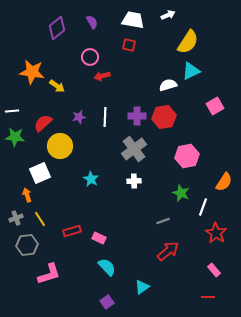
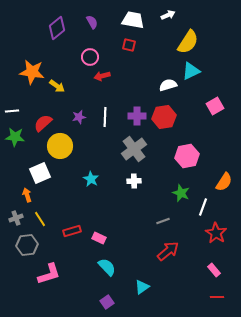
red line at (208, 297): moved 9 px right
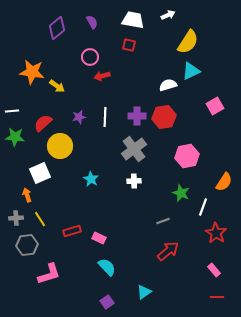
gray cross at (16, 218): rotated 16 degrees clockwise
cyan triangle at (142, 287): moved 2 px right, 5 px down
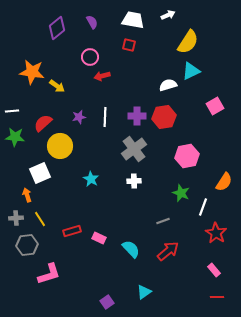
cyan semicircle at (107, 267): moved 24 px right, 18 px up
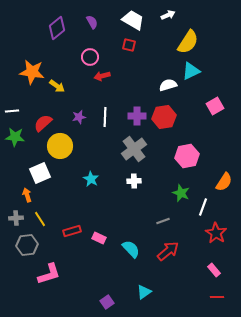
white trapezoid at (133, 20): rotated 20 degrees clockwise
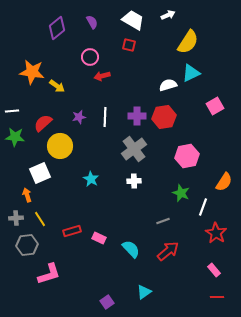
cyan triangle at (191, 71): moved 2 px down
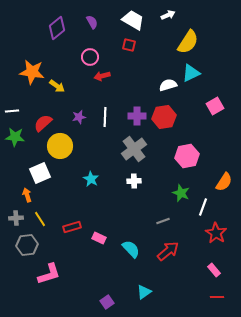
red rectangle at (72, 231): moved 4 px up
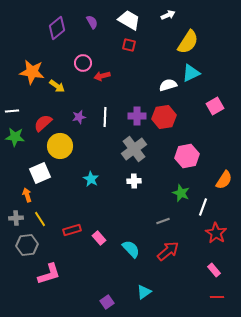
white trapezoid at (133, 20): moved 4 px left
pink circle at (90, 57): moved 7 px left, 6 px down
orange semicircle at (224, 182): moved 2 px up
red rectangle at (72, 227): moved 3 px down
pink rectangle at (99, 238): rotated 24 degrees clockwise
